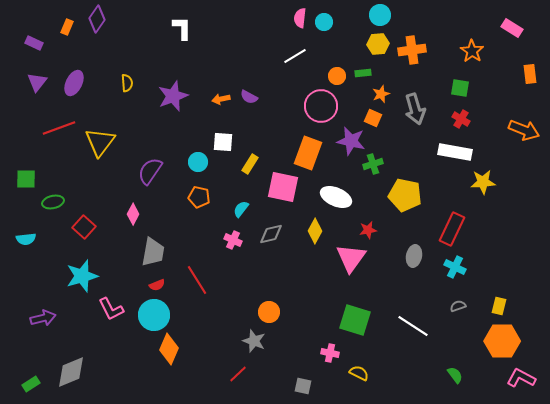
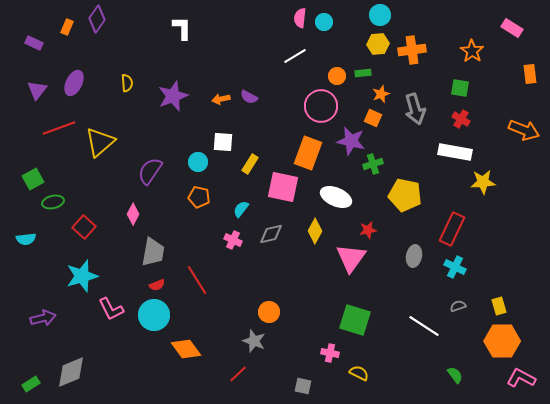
purple triangle at (37, 82): moved 8 px down
yellow triangle at (100, 142): rotated 12 degrees clockwise
green square at (26, 179): moved 7 px right; rotated 30 degrees counterclockwise
yellow rectangle at (499, 306): rotated 30 degrees counterclockwise
white line at (413, 326): moved 11 px right
orange diamond at (169, 349): moved 17 px right; rotated 60 degrees counterclockwise
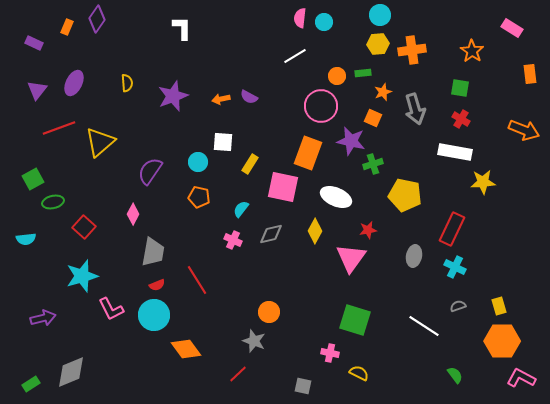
orange star at (381, 94): moved 2 px right, 2 px up
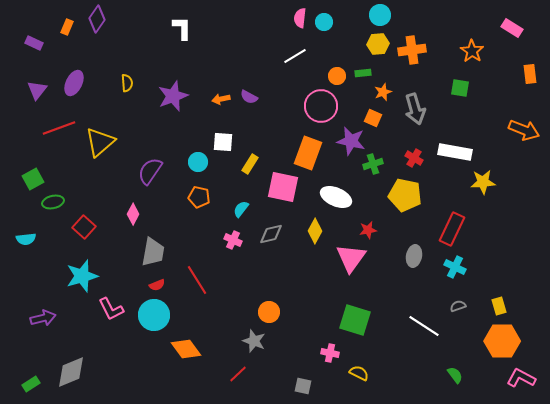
red cross at (461, 119): moved 47 px left, 39 px down
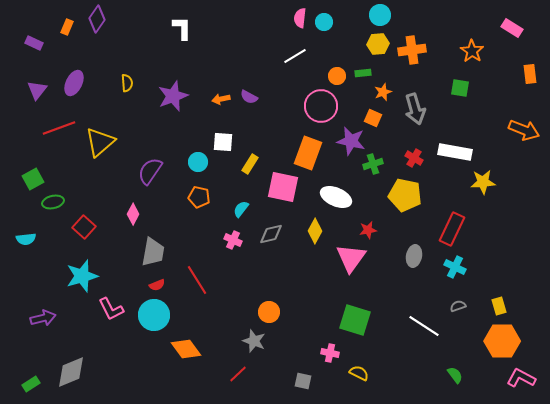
gray square at (303, 386): moved 5 px up
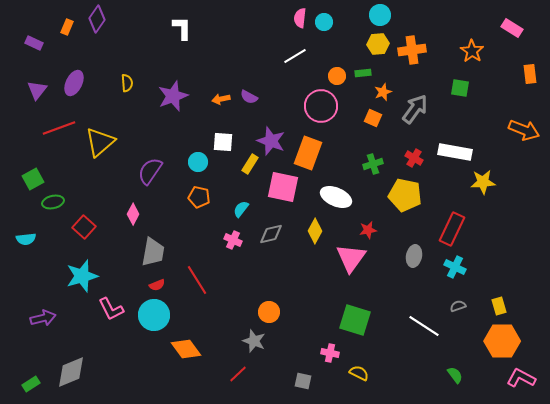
gray arrow at (415, 109): rotated 128 degrees counterclockwise
purple star at (351, 141): moved 80 px left; rotated 8 degrees clockwise
